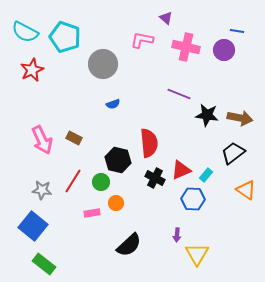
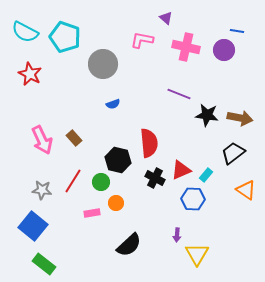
red star: moved 2 px left, 4 px down; rotated 20 degrees counterclockwise
brown rectangle: rotated 21 degrees clockwise
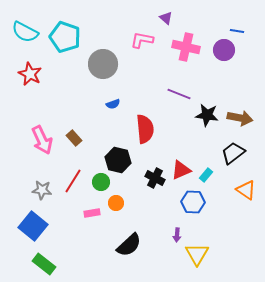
red semicircle: moved 4 px left, 14 px up
blue hexagon: moved 3 px down
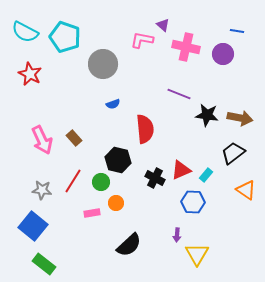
purple triangle: moved 3 px left, 7 px down
purple circle: moved 1 px left, 4 px down
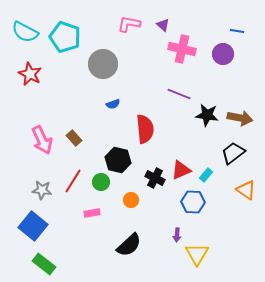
pink L-shape: moved 13 px left, 16 px up
pink cross: moved 4 px left, 2 px down
orange circle: moved 15 px right, 3 px up
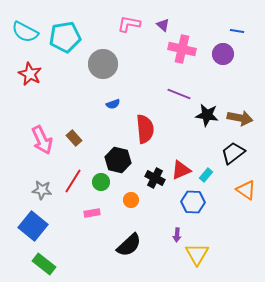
cyan pentagon: rotated 28 degrees counterclockwise
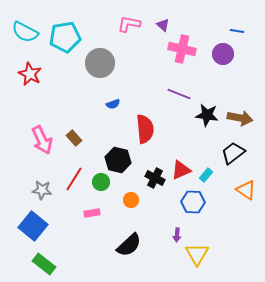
gray circle: moved 3 px left, 1 px up
red line: moved 1 px right, 2 px up
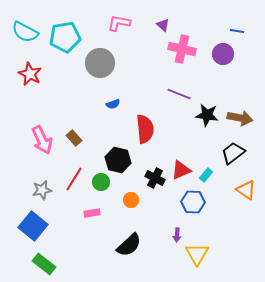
pink L-shape: moved 10 px left, 1 px up
gray star: rotated 18 degrees counterclockwise
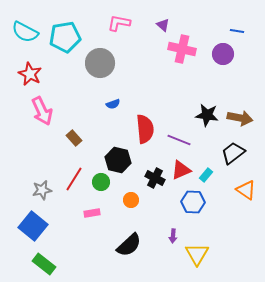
purple line: moved 46 px down
pink arrow: moved 29 px up
purple arrow: moved 4 px left, 1 px down
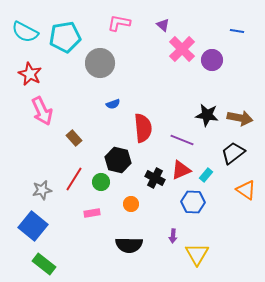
pink cross: rotated 32 degrees clockwise
purple circle: moved 11 px left, 6 px down
red semicircle: moved 2 px left, 1 px up
purple line: moved 3 px right
orange circle: moved 4 px down
black semicircle: rotated 44 degrees clockwise
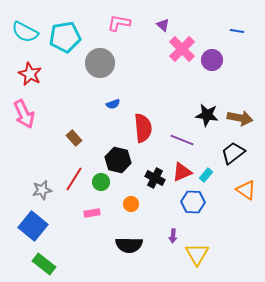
pink arrow: moved 18 px left, 3 px down
red triangle: moved 1 px right, 2 px down
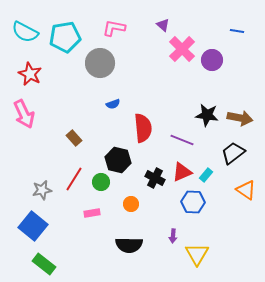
pink L-shape: moved 5 px left, 5 px down
